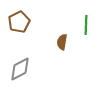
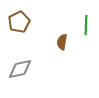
gray diamond: rotated 15 degrees clockwise
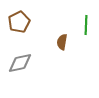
gray diamond: moved 6 px up
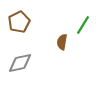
green line: moved 3 px left; rotated 30 degrees clockwise
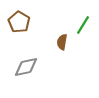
brown pentagon: rotated 15 degrees counterclockwise
gray diamond: moved 6 px right, 4 px down
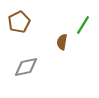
brown pentagon: rotated 15 degrees clockwise
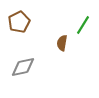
brown semicircle: moved 1 px down
gray diamond: moved 3 px left
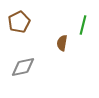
green line: rotated 18 degrees counterclockwise
